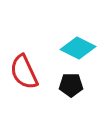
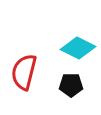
red semicircle: rotated 39 degrees clockwise
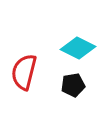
black pentagon: moved 2 px right; rotated 10 degrees counterclockwise
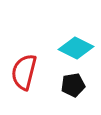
cyan diamond: moved 2 px left
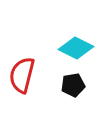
red semicircle: moved 2 px left, 3 px down
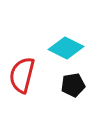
cyan diamond: moved 10 px left
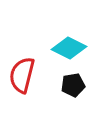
cyan diamond: moved 3 px right
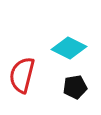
black pentagon: moved 2 px right, 2 px down
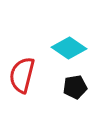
cyan diamond: rotated 8 degrees clockwise
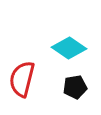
red semicircle: moved 4 px down
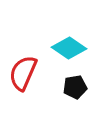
red semicircle: moved 1 px right, 6 px up; rotated 9 degrees clockwise
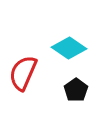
black pentagon: moved 1 px right, 3 px down; rotated 25 degrees counterclockwise
